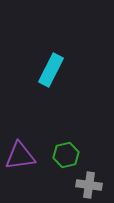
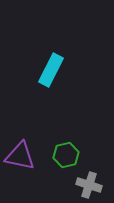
purple triangle: rotated 20 degrees clockwise
gray cross: rotated 10 degrees clockwise
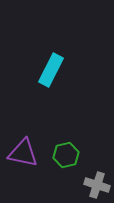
purple triangle: moved 3 px right, 3 px up
gray cross: moved 8 px right
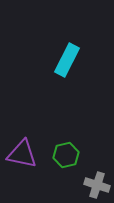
cyan rectangle: moved 16 px right, 10 px up
purple triangle: moved 1 px left, 1 px down
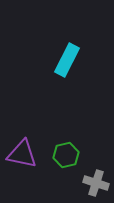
gray cross: moved 1 px left, 2 px up
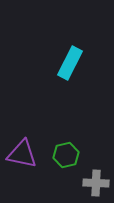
cyan rectangle: moved 3 px right, 3 px down
gray cross: rotated 15 degrees counterclockwise
